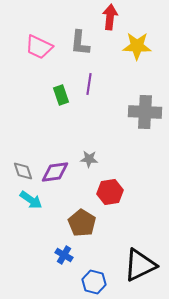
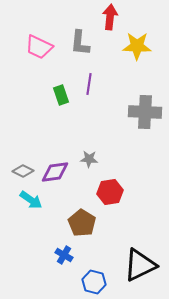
gray diamond: rotated 45 degrees counterclockwise
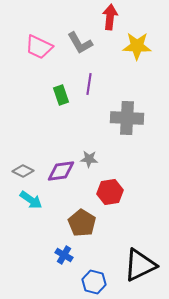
gray L-shape: rotated 36 degrees counterclockwise
gray cross: moved 18 px left, 6 px down
purple diamond: moved 6 px right, 1 px up
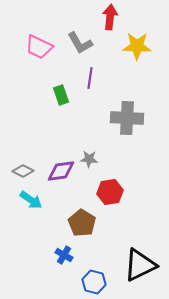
purple line: moved 1 px right, 6 px up
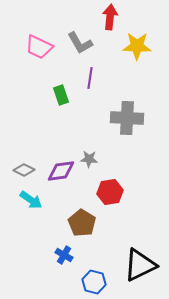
gray diamond: moved 1 px right, 1 px up
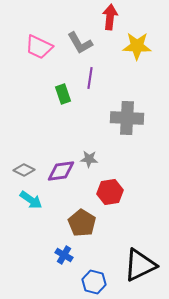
green rectangle: moved 2 px right, 1 px up
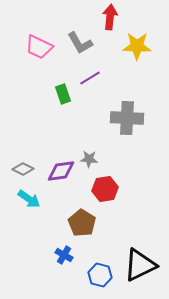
purple line: rotated 50 degrees clockwise
gray diamond: moved 1 px left, 1 px up
red hexagon: moved 5 px left, 3 px up
cyan arrow: moved 2 px left, 1 px up
blue hexagon: moved 6 px right, 7 px up
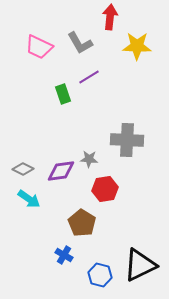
purple line: moved 1 px left, 1 px up
gray cross: moved 22 px down
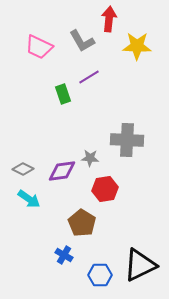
red arrow: moved 1 px left, 2 px down
gray L-shape: moved 2 px right, 2 px up
gray star: moved 1 px right, 1 px up
purple diamond: moved 1 px right
blue hexagon: rotated 15 degrees counterclockwise
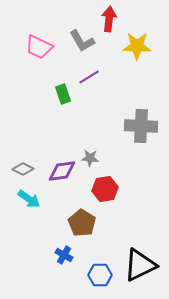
gray cross: moved 14 px right, 14 px up
